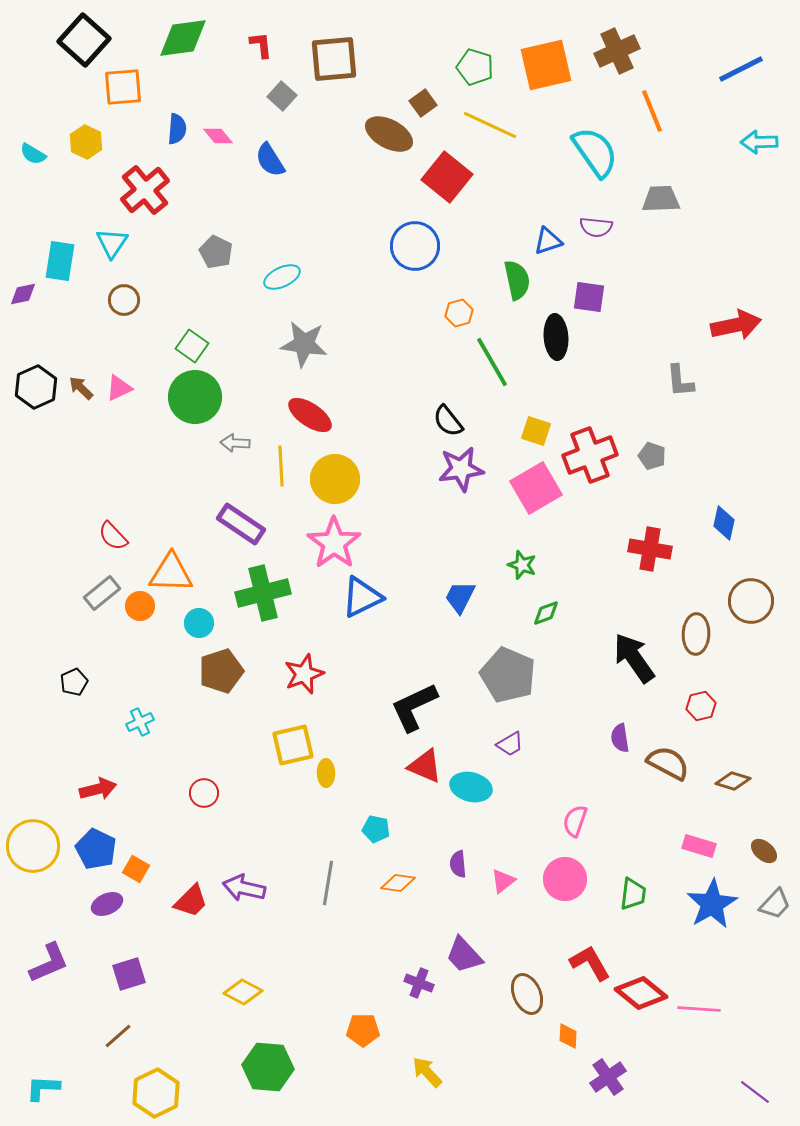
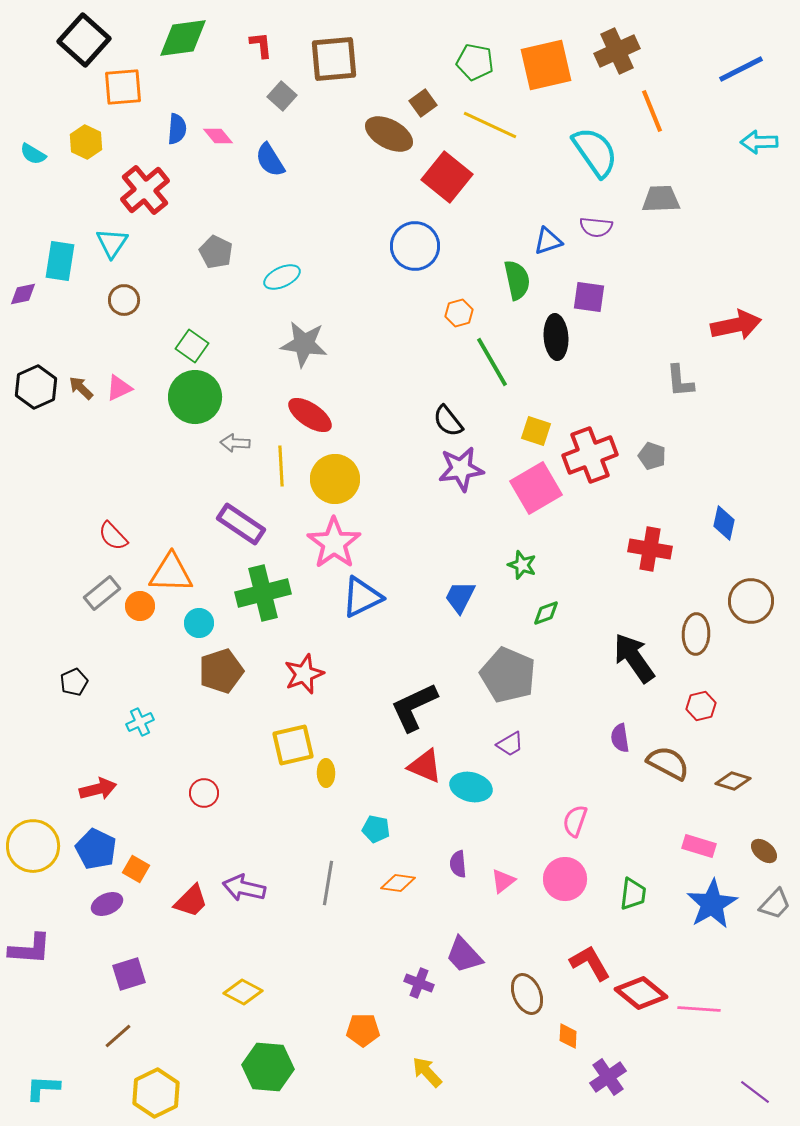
green pentagon at (475, 67): moved 5 px up; rotated 6 degrees counterclockwise
purple L-shape at (49, 963): moved 19 px left, 14 px up; rotated 27 degrees clockwise
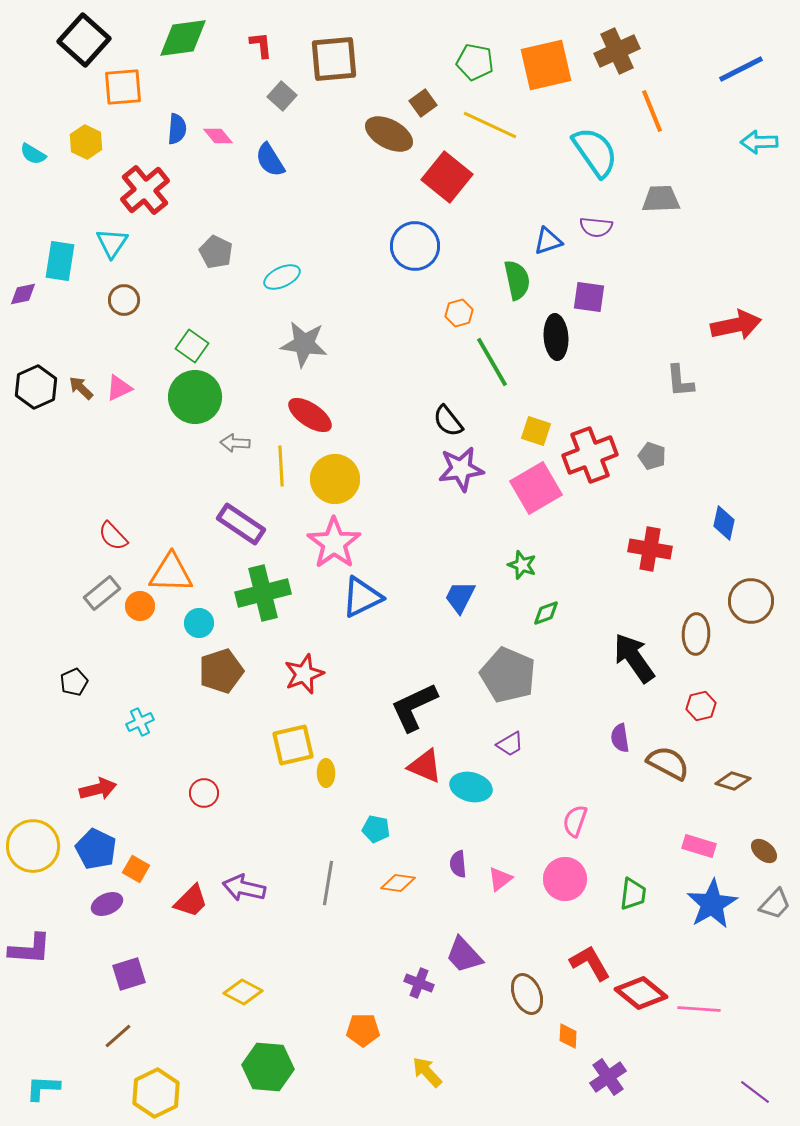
pink triangle at (503, 881): moved 3 px left, 2 px up
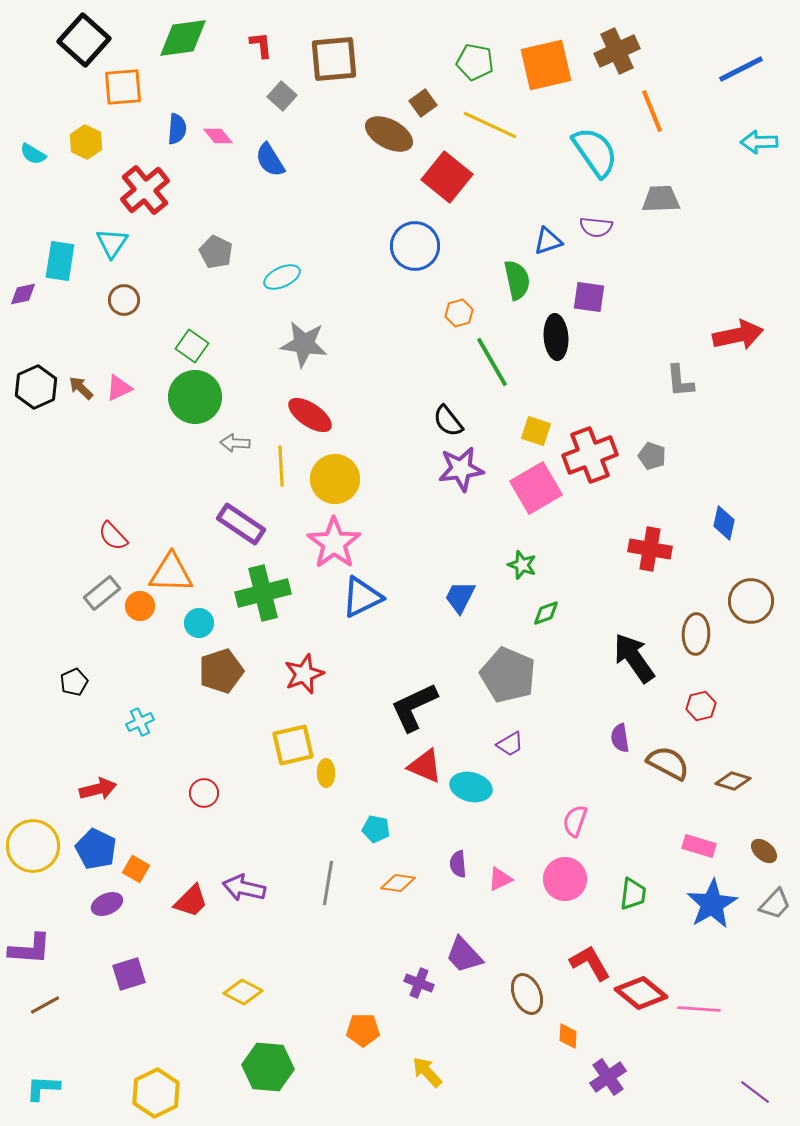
red arrow at (736, 325): moved 2 px right, 10 px down
pink triangle at (500, 879): rotated 12 degrees clockwise
brown line at (118, 1036): moved 73 px left, 31 px up; rotated 12 degrees clockwise
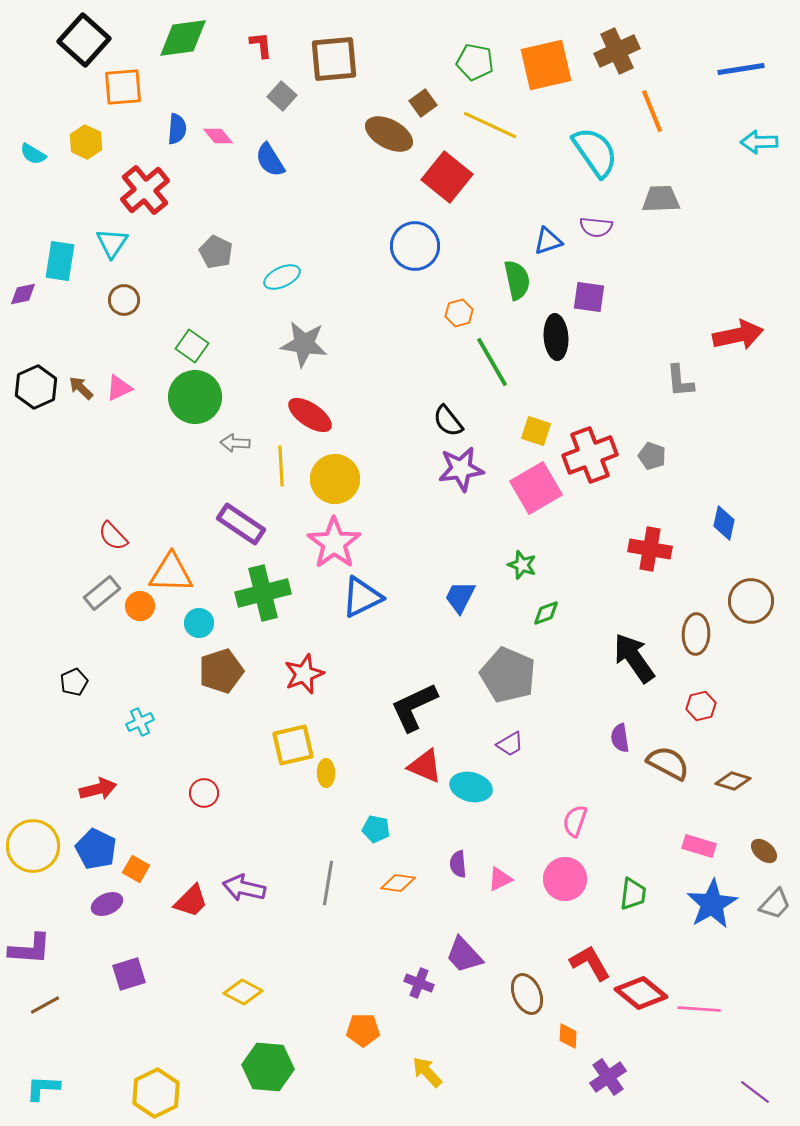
blue line at (741, 69): rotated 18 degrees clockwise
